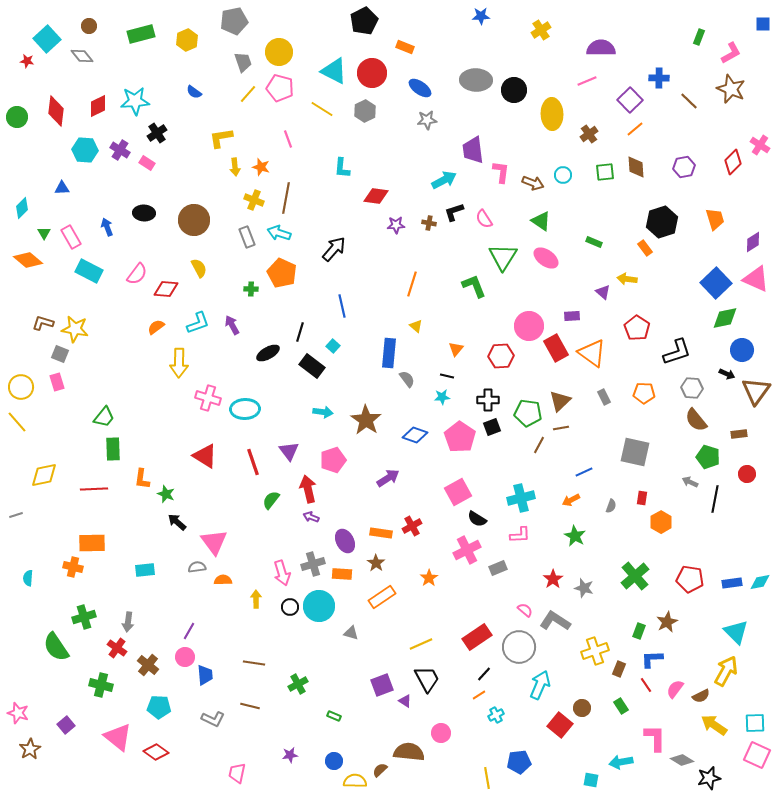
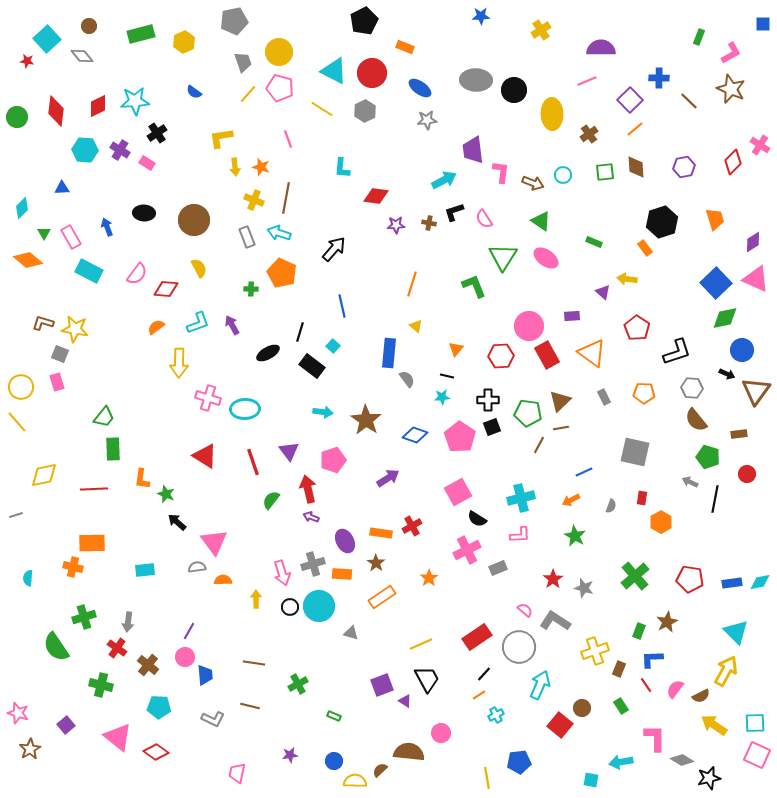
yellow hexagon at (187, 40): moved 3 px left, 2 px down
red rectangle at (556, 348): moved 9 px left, 7 px down
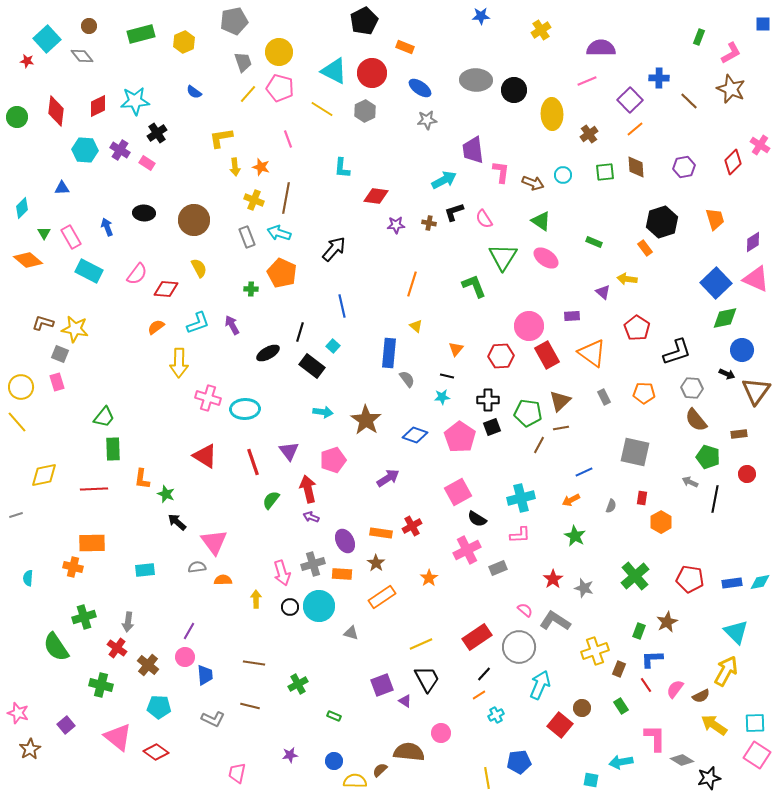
pink square at (757, 755): rotated 8 degrees clockwise
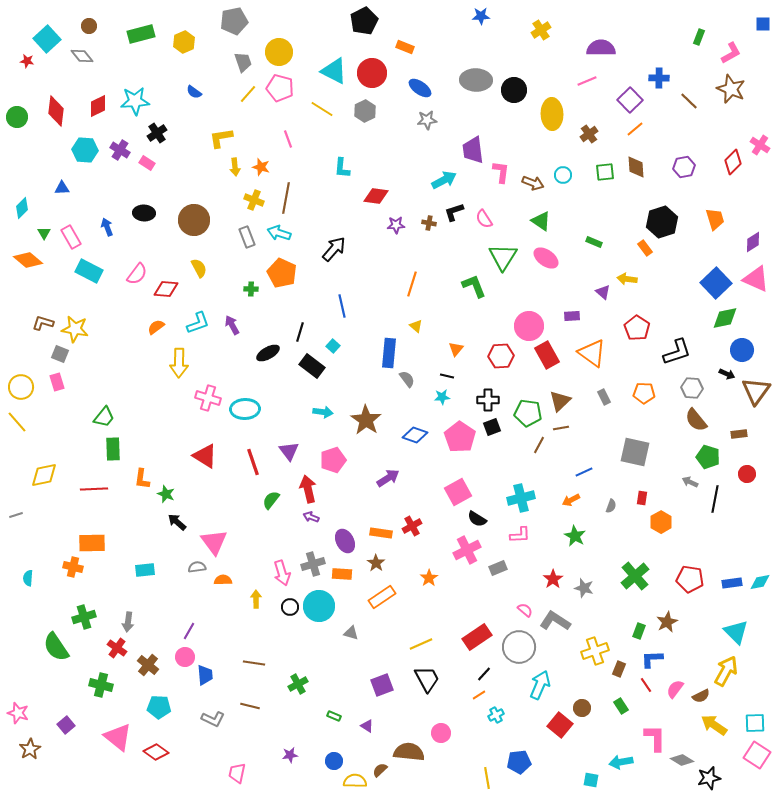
purple triangle at (405, 701): moved 38 px left, 25 px down
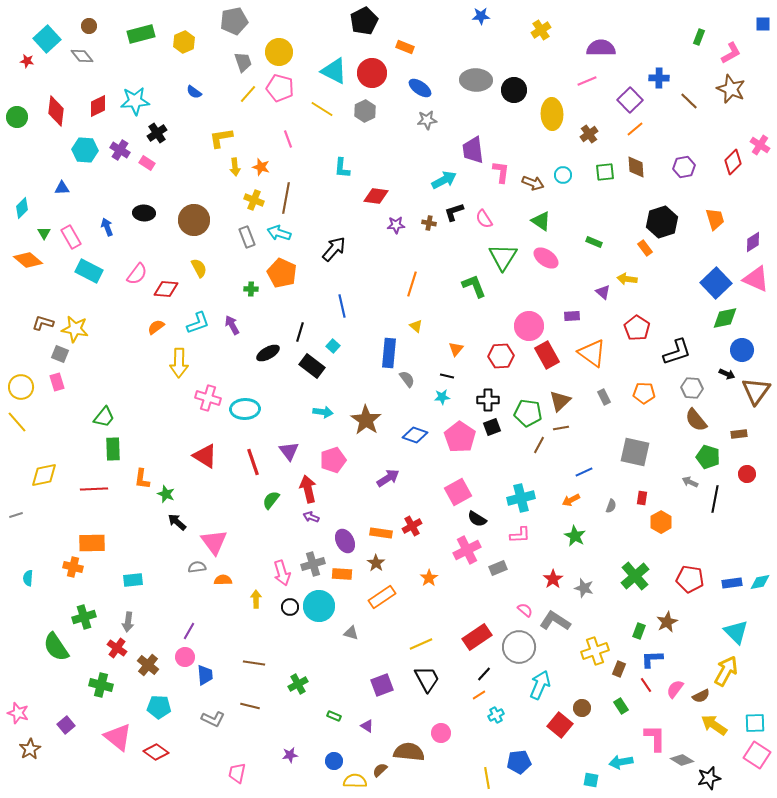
cyan rectangle at (145, 570): moved 12 px left, 10 px down
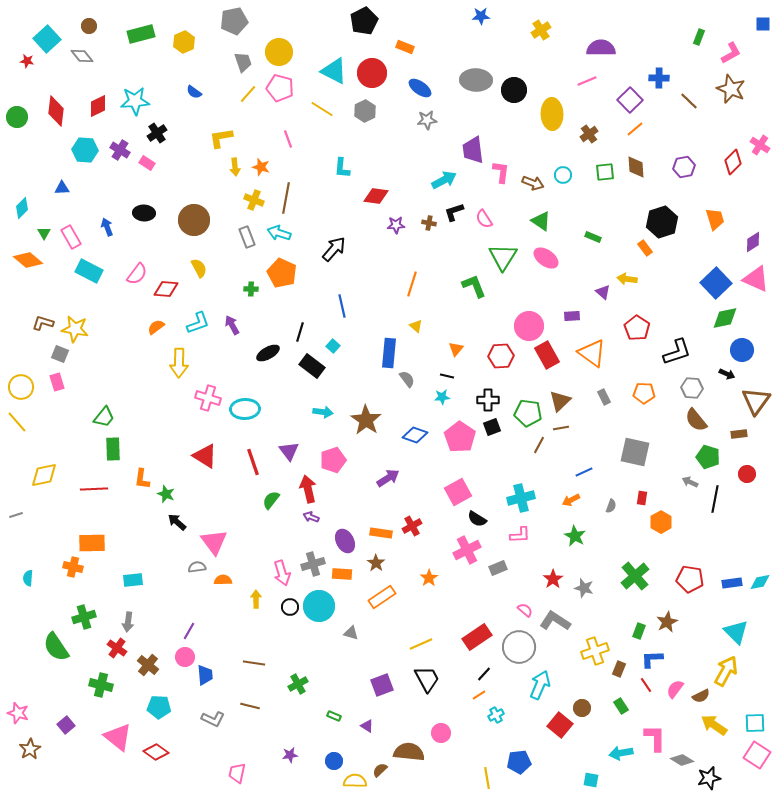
green rectangle at (594, 242): moved 1 px left, 5 px up
brown triangle at (756, 391): moved 10 px down
cyan arrow at (621, 762): moved 9 px up
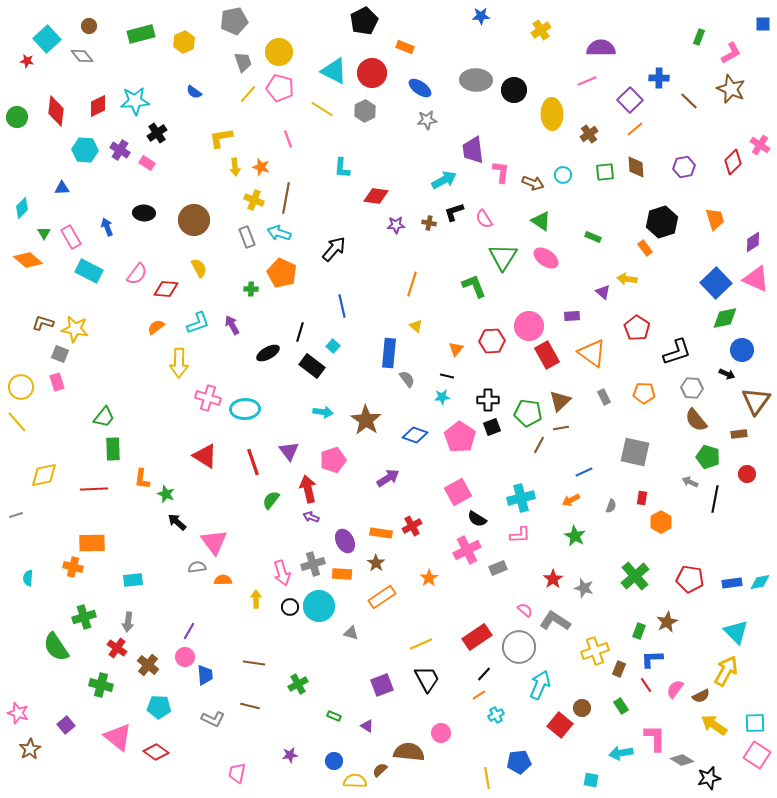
red hexagon at (501, 356): moved 9 px left, 15 px up
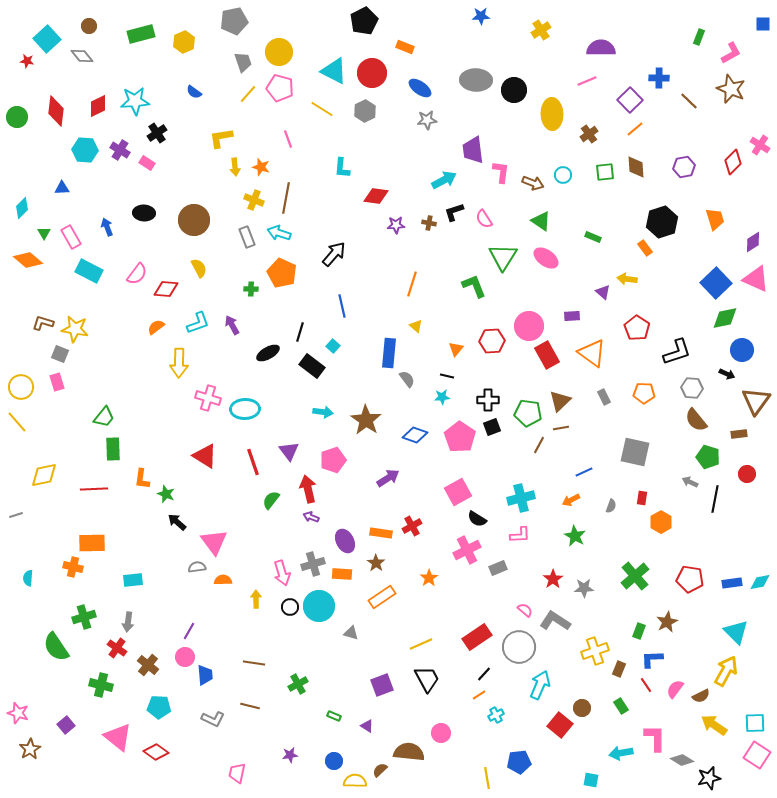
black arrow at (334, 249): moved 5 px down
gray star at (584, 588): rotated 18 degrees counterclockwise
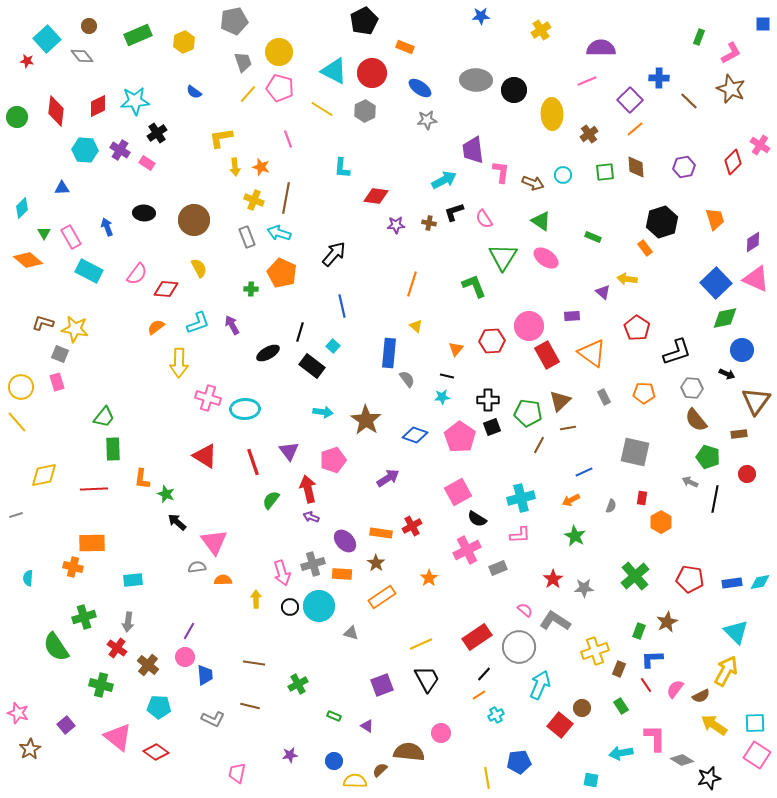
green rectangle at (141, 34): moved 3 px left, 1 px down; rotated 8 degrees counterclockwise
brown line at (561, 428): moved 7 px right
purple ellipse at (345, 541): rotated 15 degrees counterclockwise
